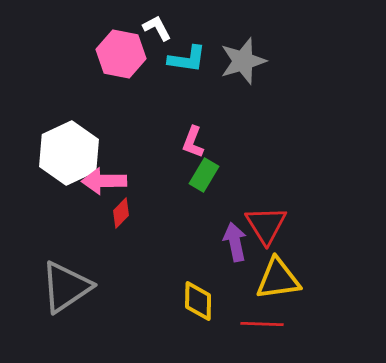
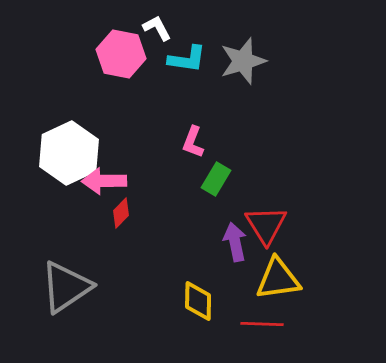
green rectangle: moved 12 px right, 4 px down
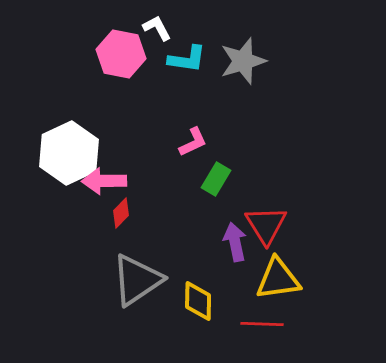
pink L-shape: rotated 136 degrees counterclockwise
gray triangle: moved 71 px right, 7 px up
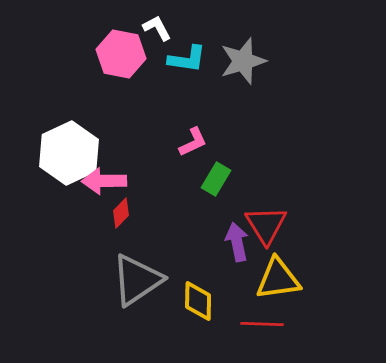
purple arrow: moved 2 px right
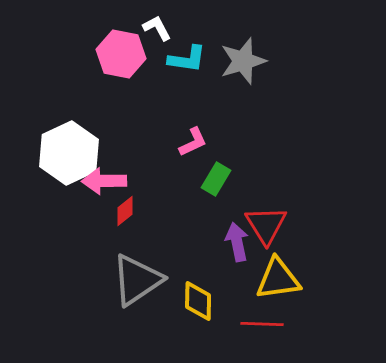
red diamond: moved 4 px right, 2 px up; rotated 8 degrees clockwise
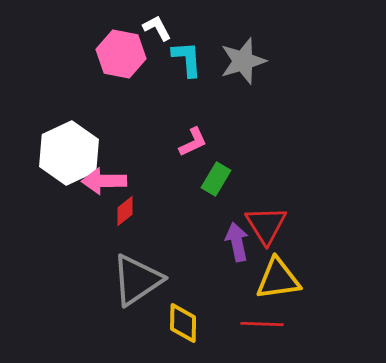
cyan L-shape: rotated 102 degrees counterclockwise
yellow diamond: moved 15 px left, 22 px down
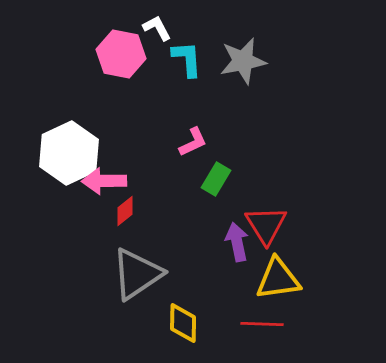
gray star: rotated 6 degrees clockwise
gray triangle: moved 6 px up
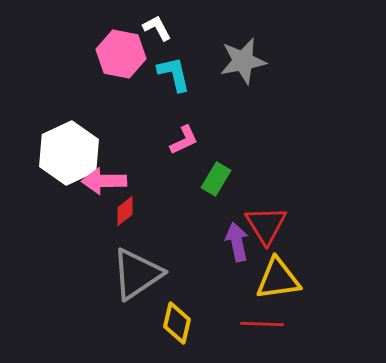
cyan L-shape: moved 13 px left, 15 px down; rotated 9 degrees counterclockwise
pink L-shape: moved 9 px left, 2 px up
yellow diamond: moved 6 px left; rotated 12 degrees clockwise
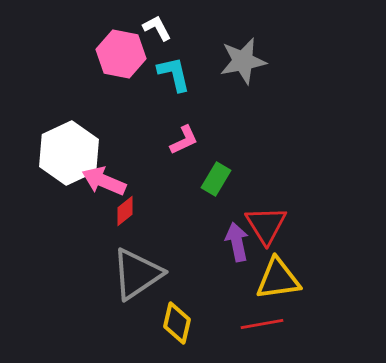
pink arrow: rotated 24 degrees clockwise
red line: rotated 12 degrees counterclockwise
